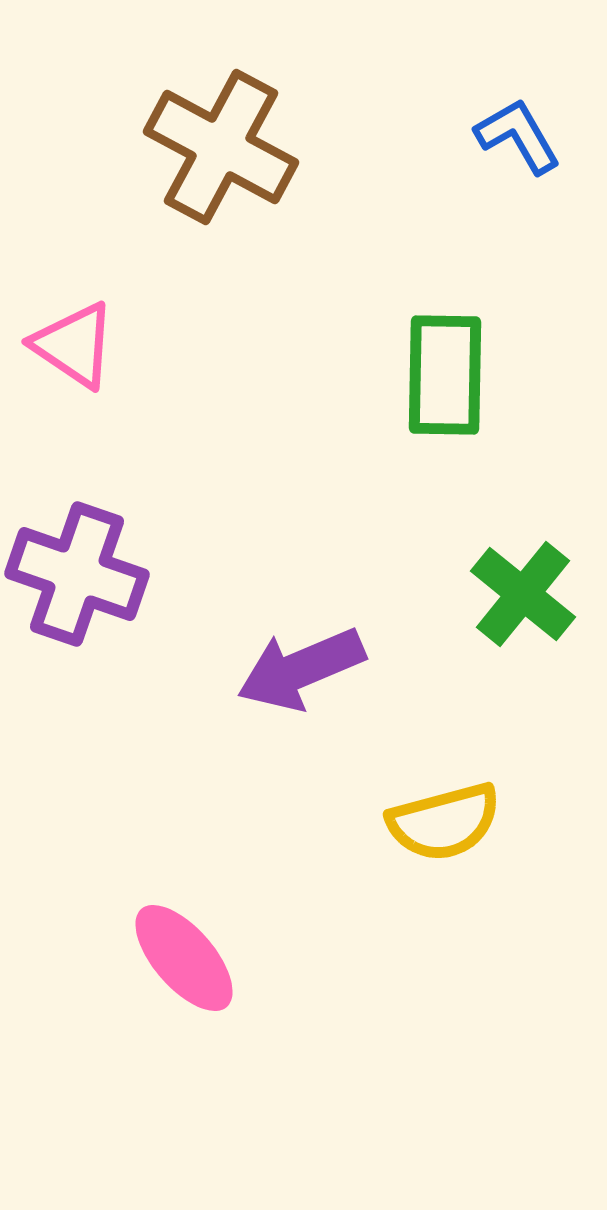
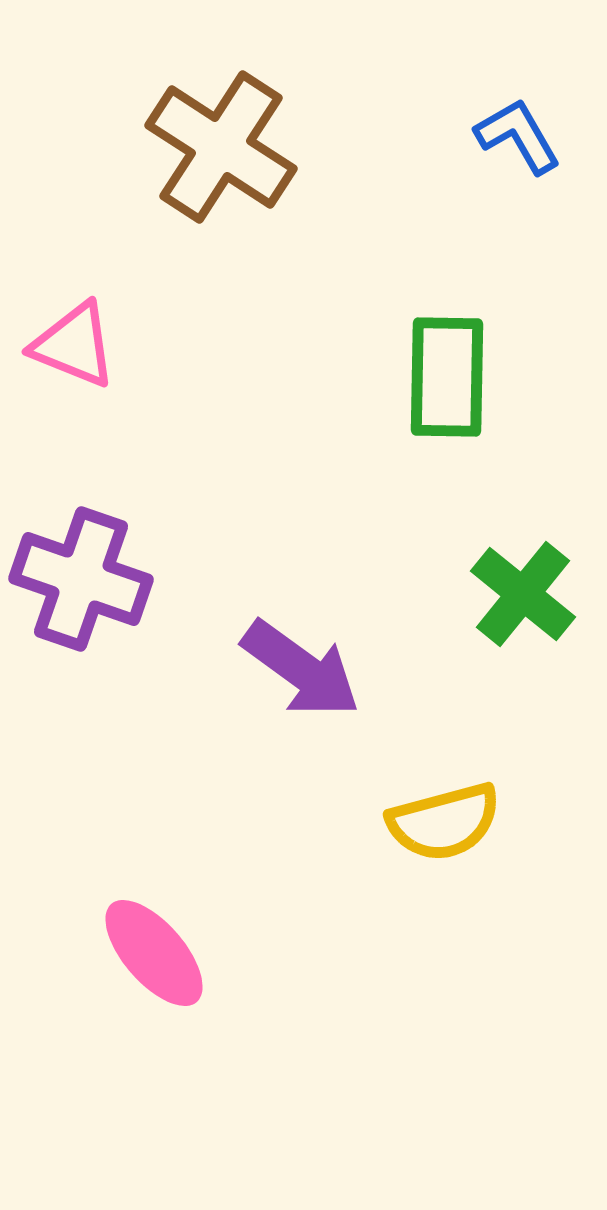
brown cross: rotated 5 degrees clockwise
pink triangle: rotated 12 degrees counterclockwise
green rectangle: moved 2 px right, 2 px down
purple cross: moved 4 px right, 5 px down
purple arrow: rotated 121 degrees counterclockwise
pink ellipse: moved 30 px left, 5 px up
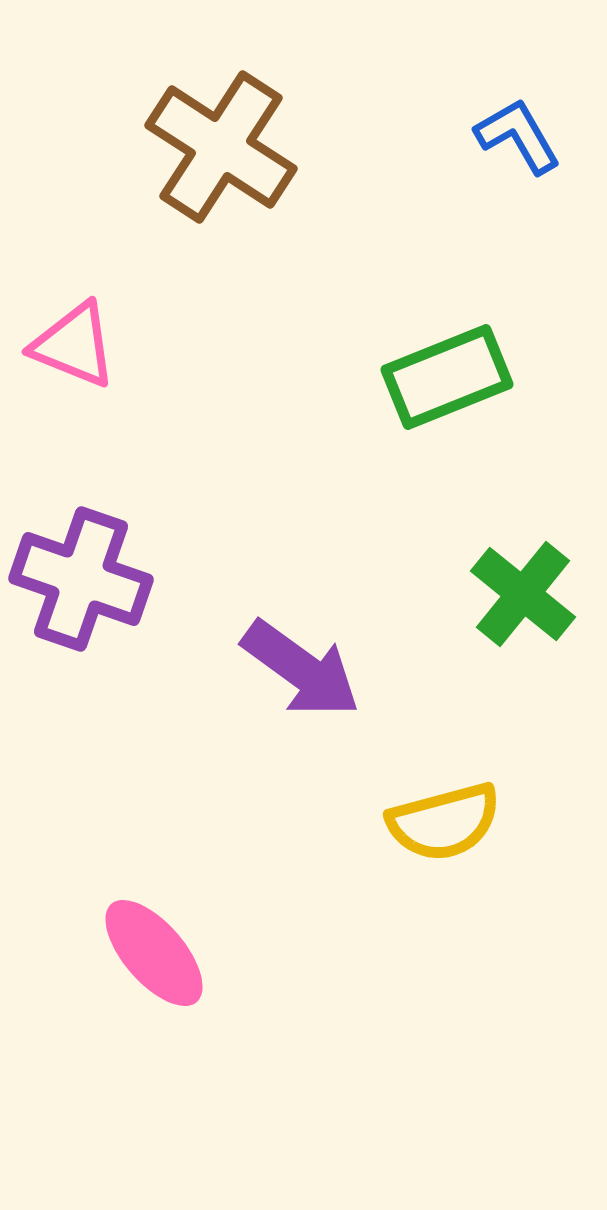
green rectangle: rotated 67 degrees clockwise
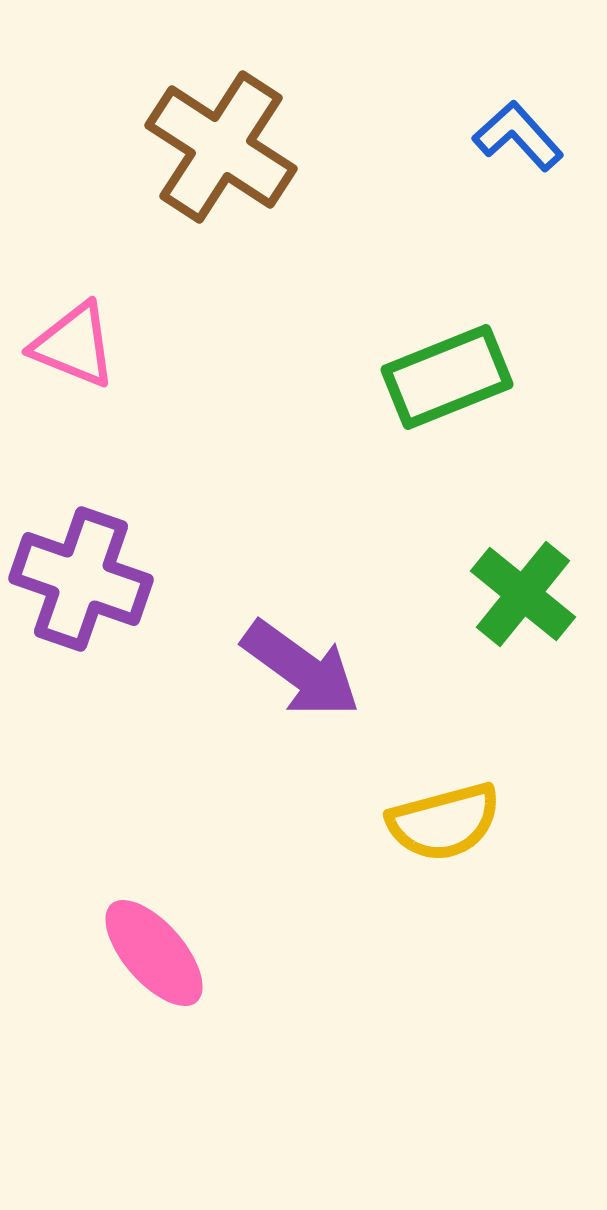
blue L-shape: rotated 12 degrees counterclockwise
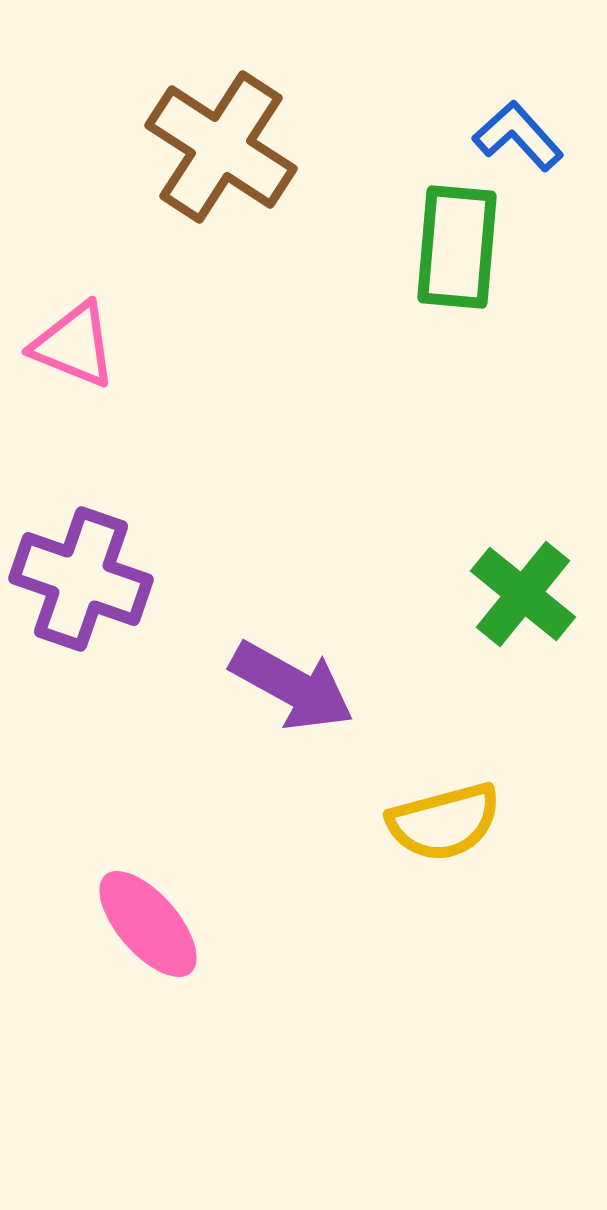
green rectangle: moved 10 px right, 130 px up; rotated 63 degrees counterclockwise
purple arrow: moved 9 px left, 17 px down; rotated 7 degrees counterclockwise
pink ellipse: moved 6 px left, 29 px up
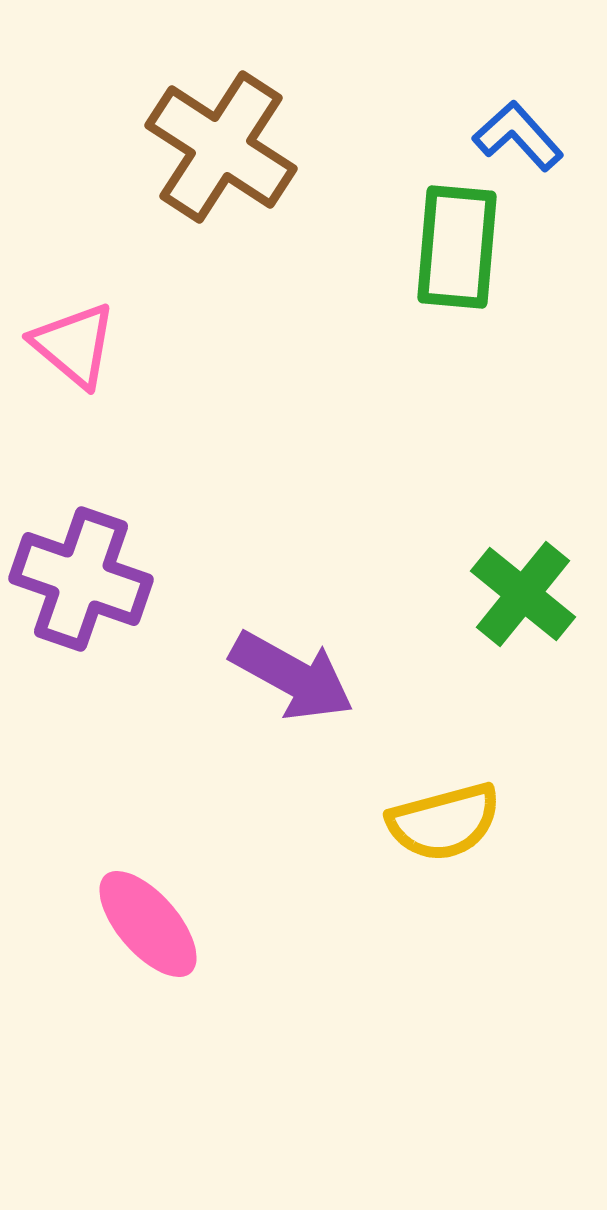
pink triangle: rotated 18 degrees clockwise
purple arrow: moved 10 px up
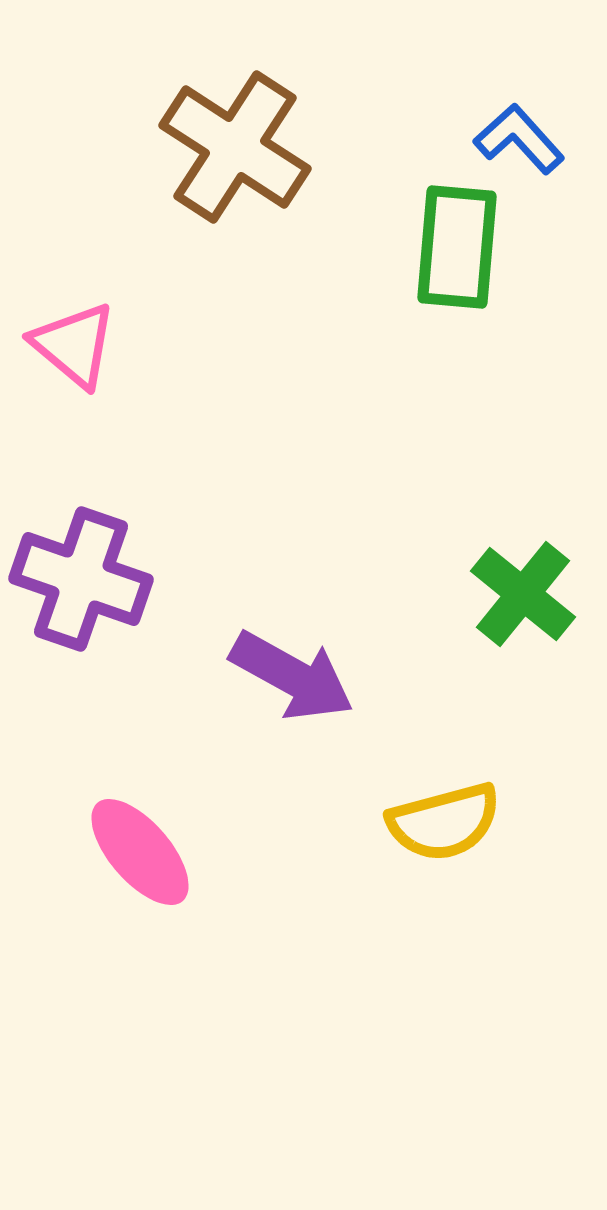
blue L-shape: moved 1 px right, 3 px down
brown cross: moved 14 px right
pink ellipse: moved 8 px left, 72 px up
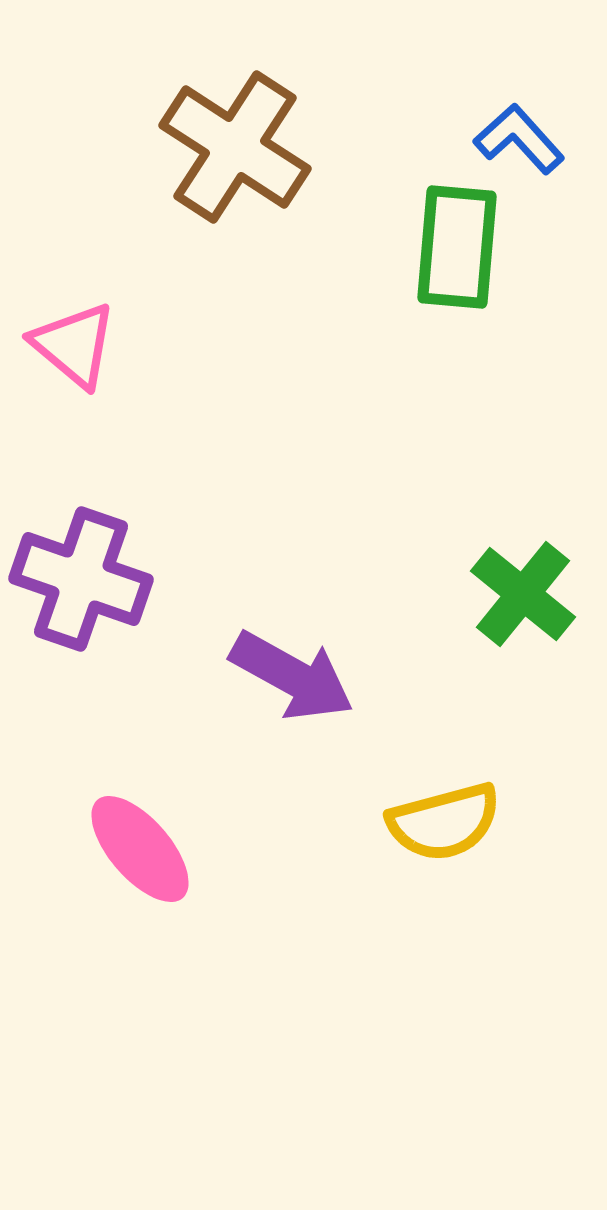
pink ellipse: moved 3 px up
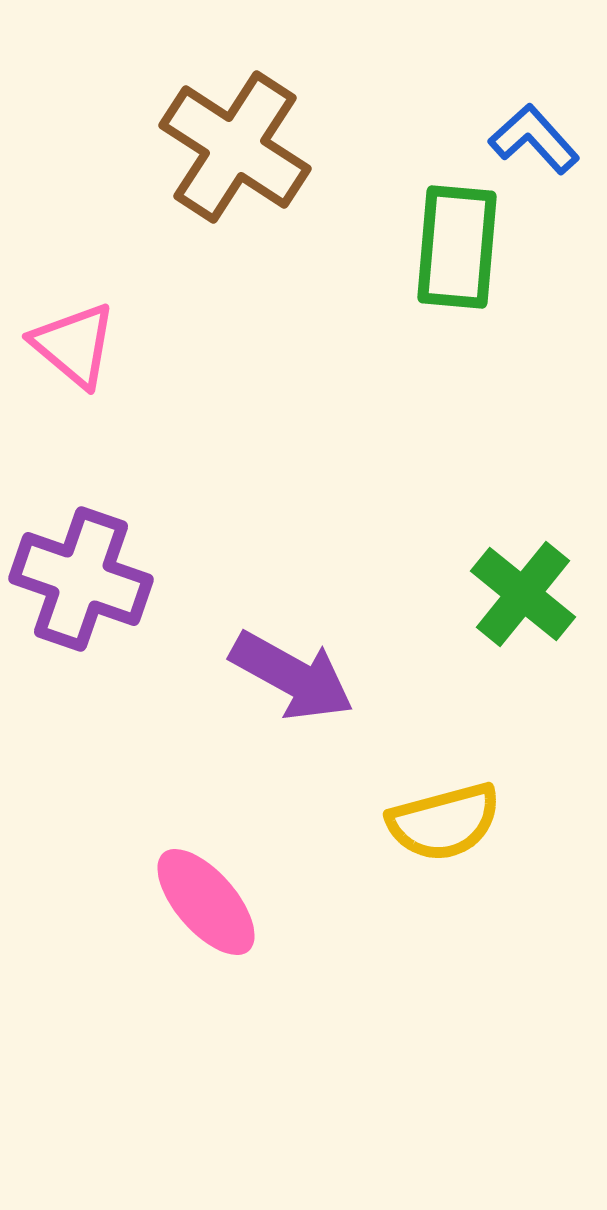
blue L-shape: moved 15 px right
pink ellipse: moved 66 px right, 53 px down
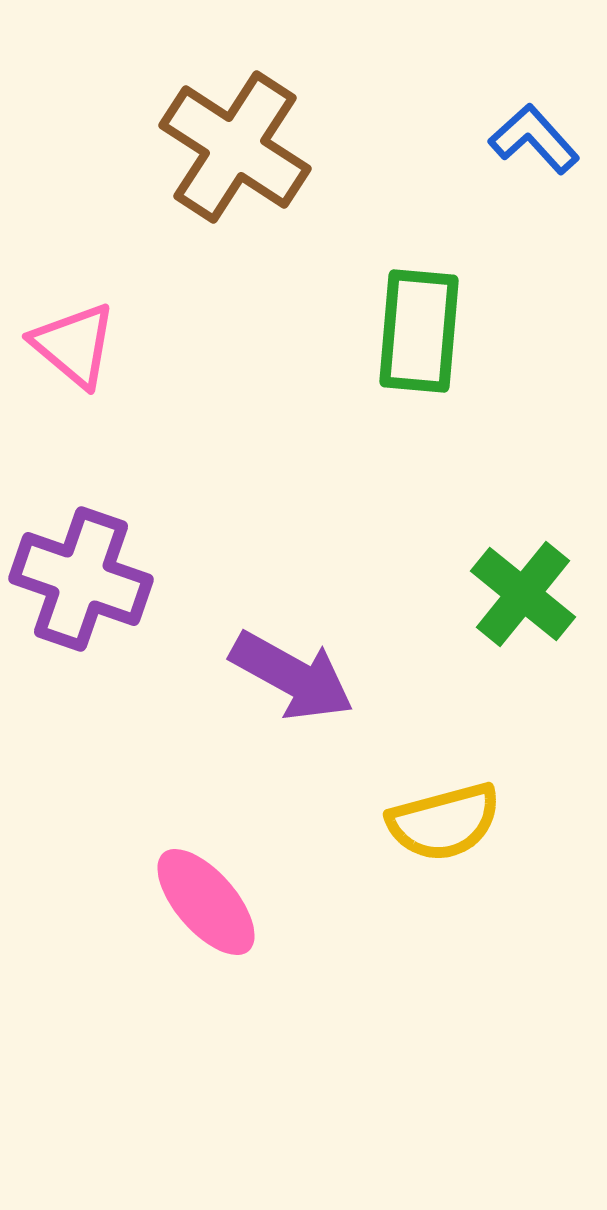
green rectangle: moved 38 px left, 84 px down
